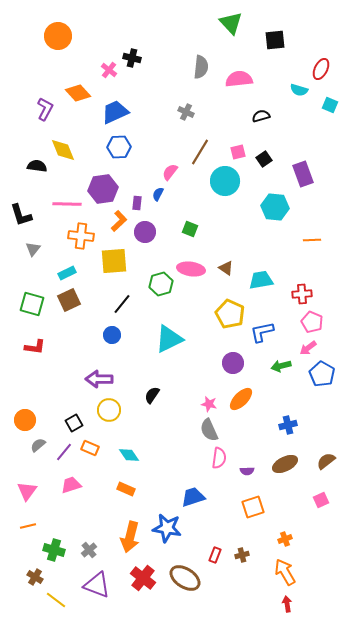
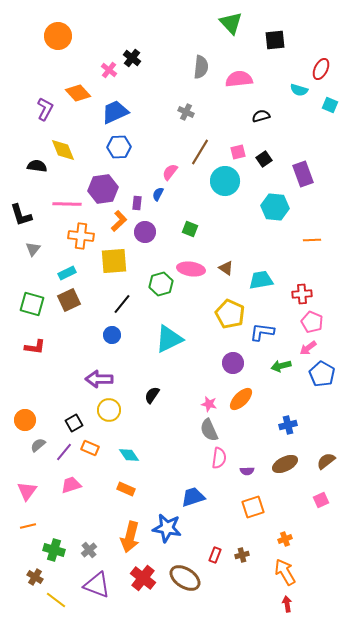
black cross at (132, 58): rotated 24 degrees clockwise
blue L-shape at (262, 332): rotated 20 degrees clockwise
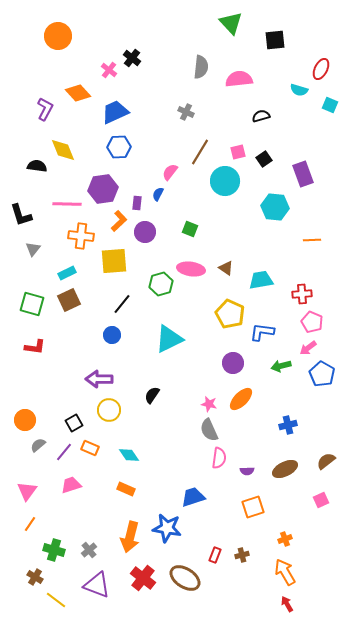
brown ellipse at (285, 464): moved 5 px down
orange line at (28, 526): moved 2 px right, 2 px up; rotated 42 degrees counterclockwise
red arrow at (287, 604): rotated 21 degrees counterclockwise
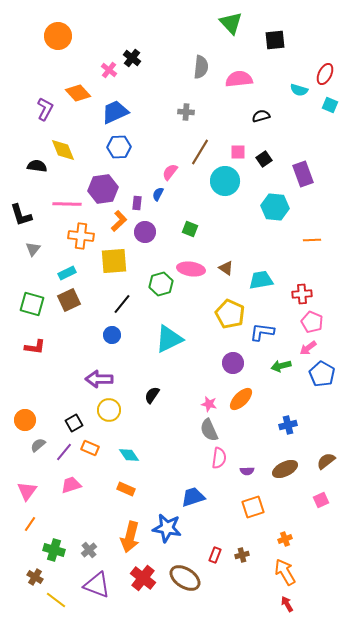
red ellipse at (321, 69): moved 4 px right, 5 px down
gray cross at (186, 112): rotated 21 degrees counterclockwise
pink square at (238, 152): rotated 14 degrees clockwise
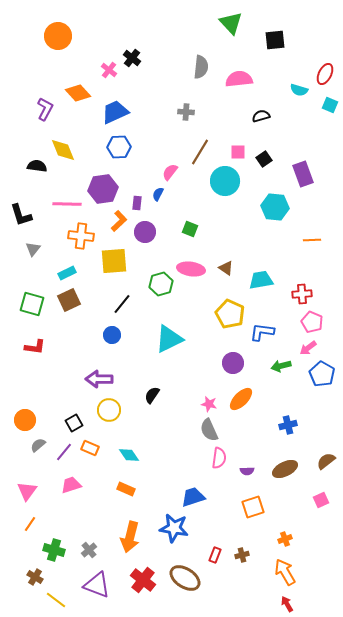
blue star at (167, 528): moved 7 px right
red cross at (143, 578): moved 2 px down
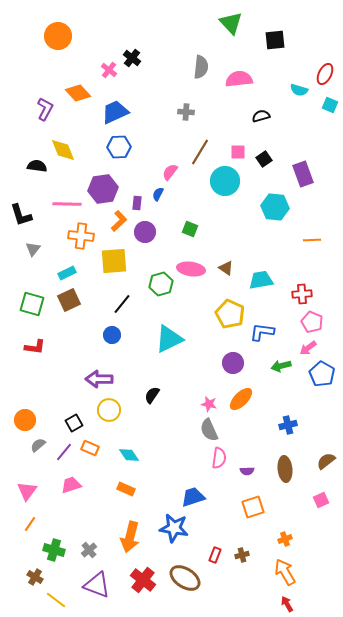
brown ellipse at (285, 469): rotated 70 degrees counterclockwise
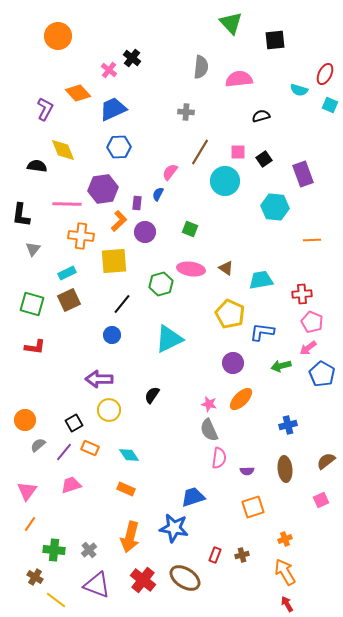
blue trapezoid at (115, 112): moved 2 px left, 3 px up
black L-shape at (21, 215): rotated 25 degrees clockwise
green cross at (54, 550): rotated 10 degrees counterclockwise
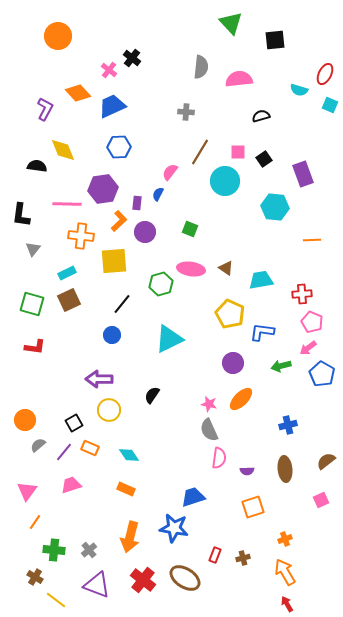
blue trapezoid at (113, 109): moved 1 px left, 3 px up
orange line at (30, 524): moved 5 px right, 2 px up
brown cross at (242, 555): moved 1 px right, 3 px down
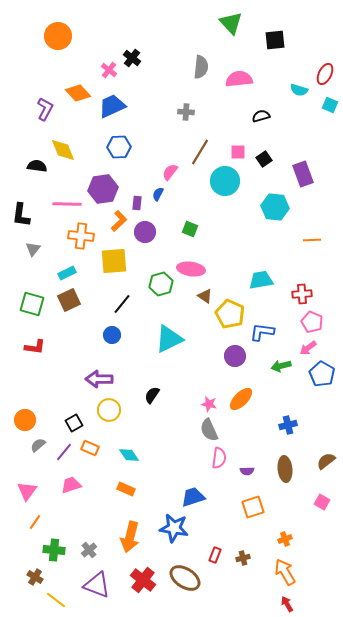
brown triangle at (226, 268): moved 21 px left, 28 px down
purple circle at (233, 363): moved 2 px right, 7 px up
pink square at (321, 500): moved 1 px right, 2 px down; rotated 35 degrees counterclockwise
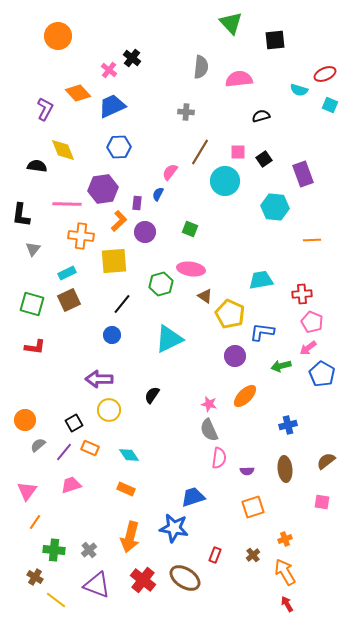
red ellipse at (325, 74): rotated 40 degrees clockwise
orange ellipse at (241, 399): moved 4 px right, 3 px up
pink square at (322, 502): rotated 21 degrees counterclockwise
brown cross at (243, 558): moved 10 px right, 3 px up; rotated 24 degrees counterclockwise
